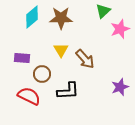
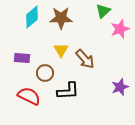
brown circle: moved 3 px right, 1 px up
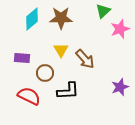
cyan diamond: moved 2 px down
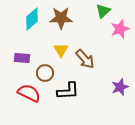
red semicircle: moved 3 px up
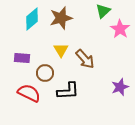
brown star: rotated 15 degrees counterclockwise
pink star: rotated 18 degrees counterclockwise
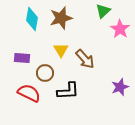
cyan diamond: rotated 40 degrees counterclockwise
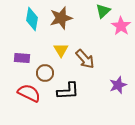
pink star: moved 1 px right, 3 px up
purple star: moved 2 px left, 2 px up
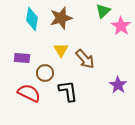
purple star: rotated 18 degrees counterclockwise
black L-shape: rotated 95 degrees counterclockwise
